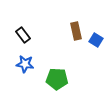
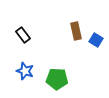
blue star: moved 7 px down; rotated 12 degrees clockwise
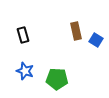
black rectangle: rotated 21 degrees clockwise
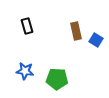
black rectangle: moved 4 px right, 9 px up
blue star: rotated 12 degrees counterclockwise
